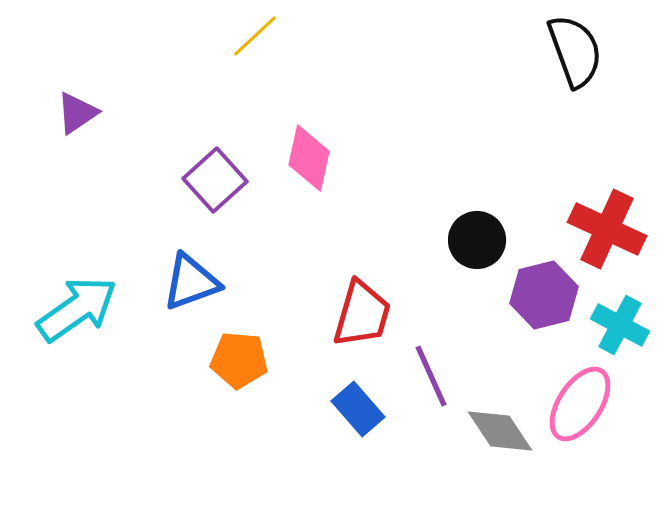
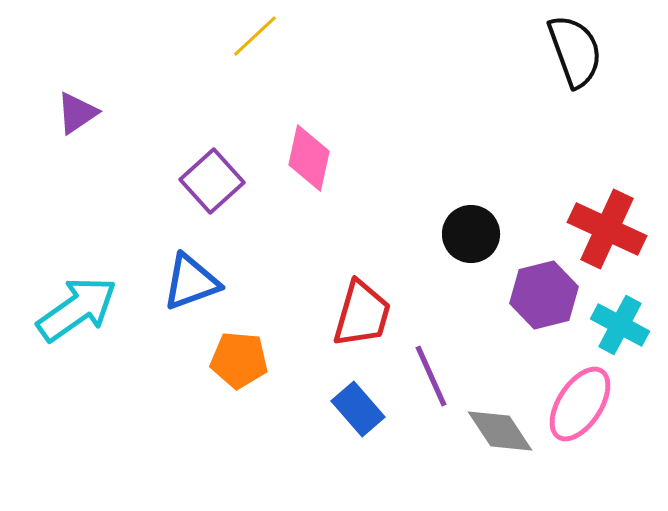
purple square: moved 3 px left, 1 px down
black circle: moved 6 px left, 6 px up
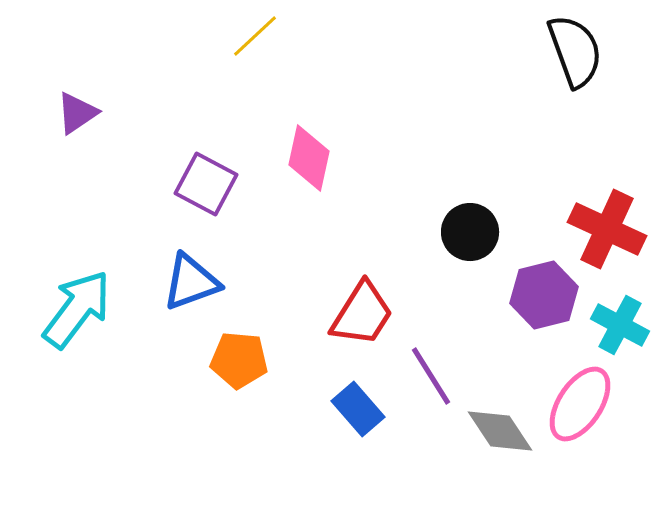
purple square: moved 6 px left, 3 px down; rotated 20 degrees counterclockwise
black circle: moved 1 px left, 2 px up
cyan arrow: rotated 18 degrees counterclockwise
red trapezoid: rotated 16 degrees clockwise
purple line: rotated 8 degrees counterclockwise
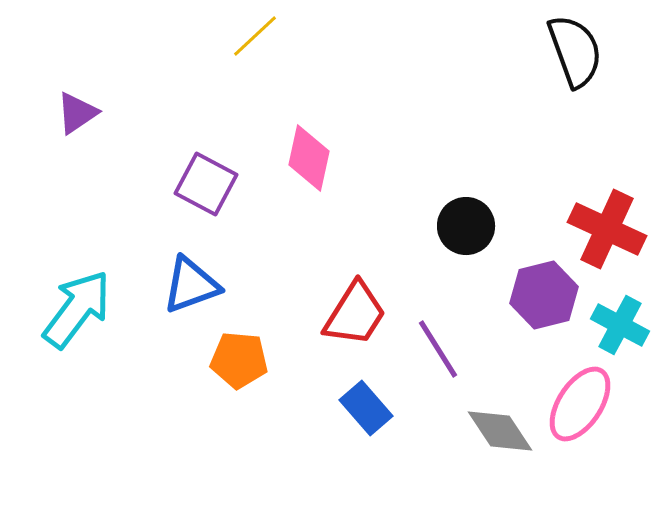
black circle: moved 4 px left, 6 px up
blue triangle: moved 3 px down
red trapezoid: moved 7 px left
purple line: moved 7 px right, 27 px up
blue rectangle: moved 8 px right, 1 px up
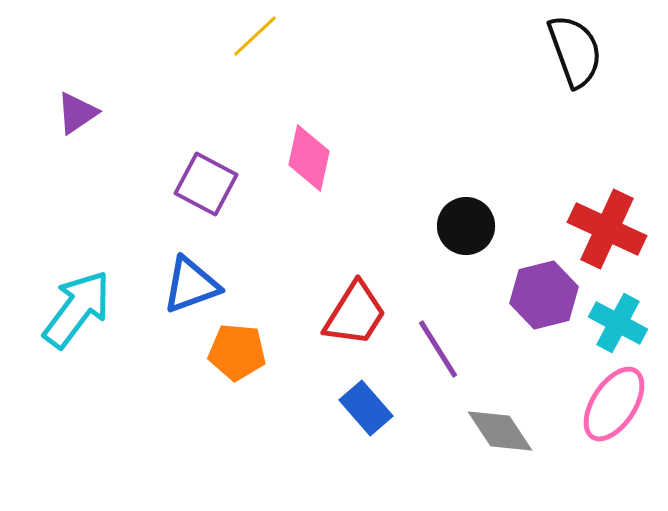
cyan cross: moved 2 px left, 2 px up
orange pentagon: moved 2 px left, 8 px up
pink ellipse: moved 34 px right
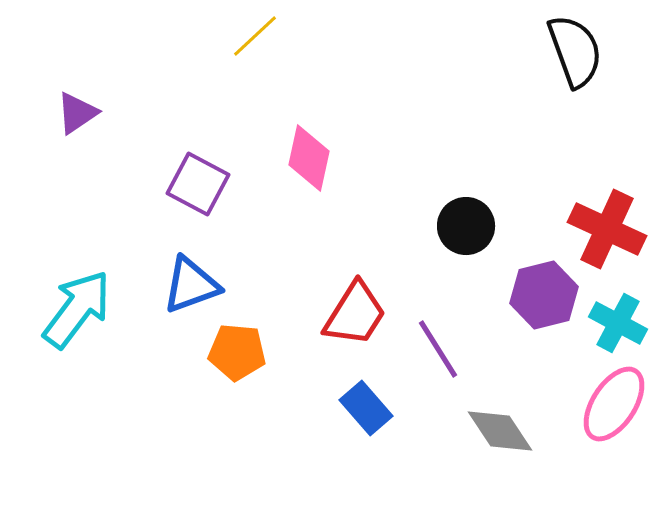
purple square: moved 8 px left
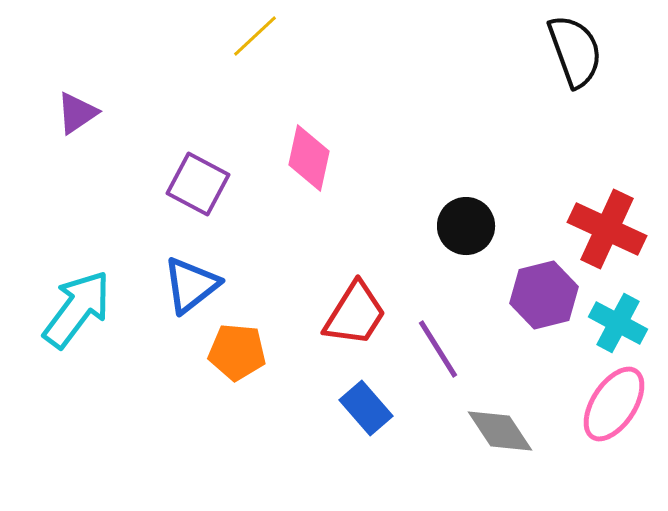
blue triangle: rotated 18 degrees counterclockwise
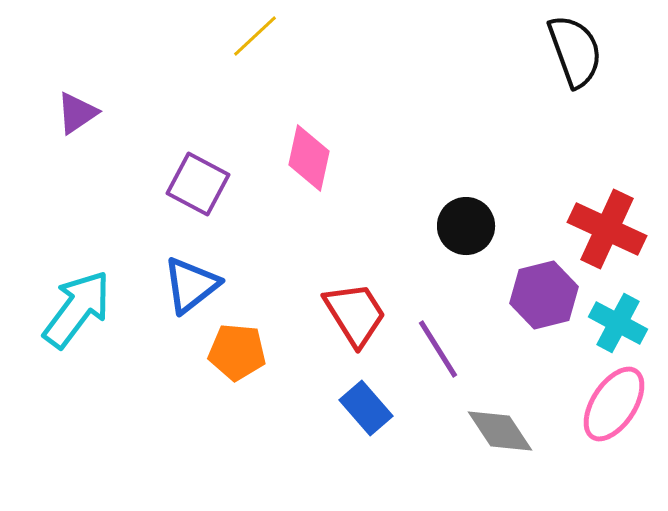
red trapezoid: rotated 64 degrees counterclockwise
